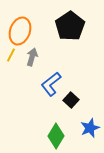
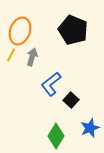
black pentagon: moved 3 px right, 4 px down; rotated 16 degrees counterclockwise
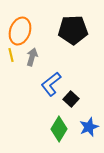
black pentagon: rotated 24 degrees counterclockwise
yellow line: rotated 40 degrees counterclockwise
black square: moved 1 px up
blue star: moved 1 px left, 1 px up
green diamond: moved 3 px right, 7 px up
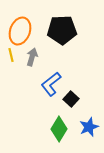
black pentagon: moved 11 px left
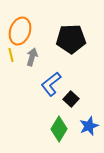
black pentagon: moved 9 px right, 9 px down
blue star: moved 1 px up
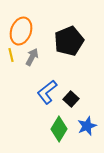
orange ellipse: moved 1 px right
black pentagon: moved 2 px left, 2 px down; rotated 20 degrees counterclockwise
gray arrow: rotated 12 degrees clockwise
blue L-shape: moved 4 px left, 8 px down
blue star: moved 2 px left
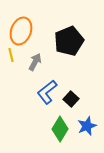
gray arrow: moved 3 px right, 5 px down
green diamond: moved 1 px right
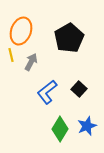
black pentagon: moved 3 px up; rotated 8 degrees counterclockwise
gray arrow: moved 4 px left
black square: moved 8 px right, 10 px up
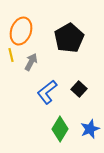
blue star: moved 3 px right, 3 px down
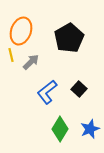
gray arrow: rotated 18 degrees clockwise
